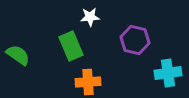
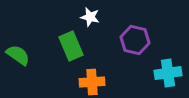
white star: rotated 18 degrees clockwise
orange cross: moved 4 px right
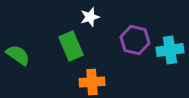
white star: rotated 30 degrees counterclockwise
cyan cross: moved 2 px right, 23 px up
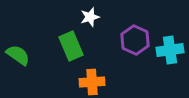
purple hexagon: rotated 12 degrees clockwise
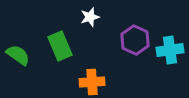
green rectangle: moved 11 px left
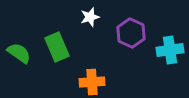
purple hexagon: moved 4 px left, 7 px up
green rectangle: moved 3 px left, 1 px down
green semicircle: moved 1 px right, 2 px up
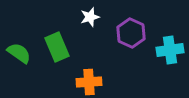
orange cross: moved 3 px left
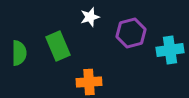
purple hexagon: rotated 20 degrees clockwise
green rectangle: moved 1 px right, 1 px up
green semicircle: rotated 55 degrees clockwise
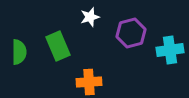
green semicircle: moved 1 px up
